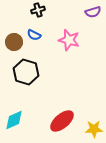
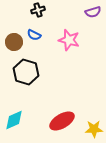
red ellipse: rotated 10 degrees clockwise
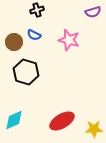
black cross: moved 1 px left
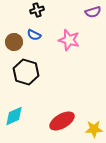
cyan diamond: moved 4 px up
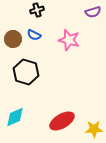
brown circle: moved 1 px left, 3 px up
cyan diamond: moved 1 px right, 1 px down
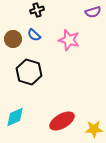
blue semicircle: rotated 16 degrees clockwise
black hexagon: moved 3 px right
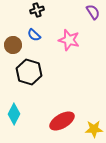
purple semicircle: rotated 105 degrees counterclockwise
brown circle: moved 6 px down
cyan diamond: moved 1 px left, 3 px up; rotated 40 degrees counterclockwise
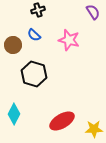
black cross: moved 1 px right
black hexagon: moved 5 px right, 2 px down
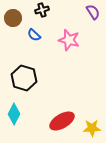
black cross: moved 4 px right
brown circle: moved 27 px up
black hexagon: moved 10 px left, 4 px down
yellow star: moved 2 px left, 1 px up
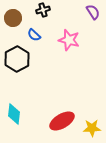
black cross: moved 1 px right
black hexagon: moved 7 px left, 19 px up; rotated 15 degrees clockwise
cyan diamond: rotated 20 degrees counterclockwise
